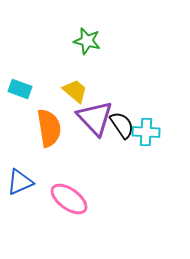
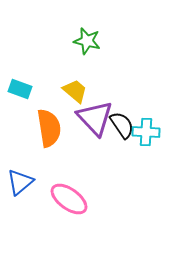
blue triangle: rotated 16 degrees counterclockwise
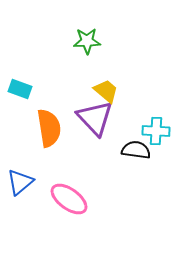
green star: rotated 16 degrees counterclockwise
yellow trapezoid: moved 31 px right
black semicircle: moved 14 px right, 25 px down; rotated 48 degrees counterclockwise
cyan cross: moved 10 px right, 1 px up
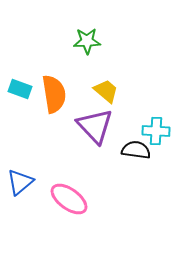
purple triangle: moved 8 px down
orange semicircle: moved 5 px right, 34 px up
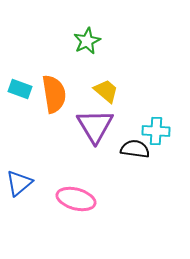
green star: rotated 24 degrees counterclockwise
purple triangle: rotated 12 degrees clockwise
black semicircle: moved 1 px left, 1 px up
blue triangle: moved 1 px left, 1 px down
pink ellipse: moved 7 px right; rotated 21 degrees counterclockwise
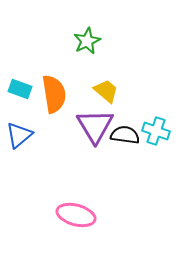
cyan cross: rotated 16 degrees clockwise
black semicircle: moved 10 px left, 14 px up
blue triangle: moved 48 px up
pink ellipse: moved 16 px down
